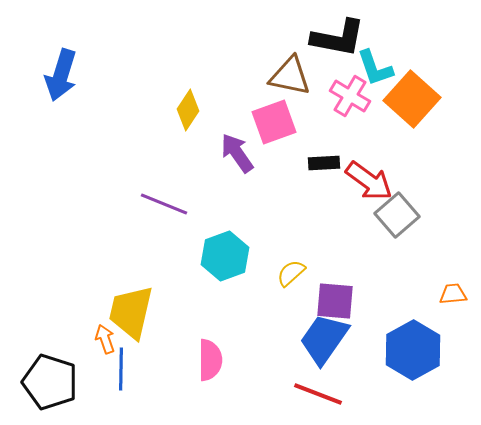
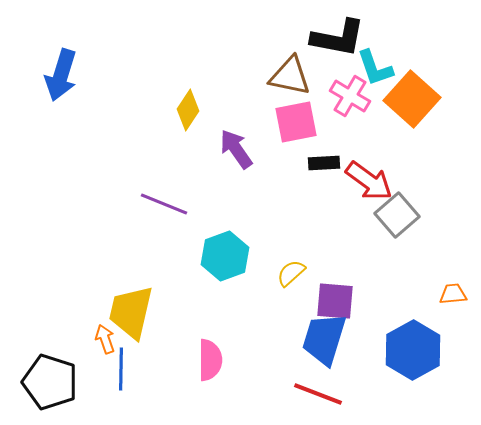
pink square: moved 22 px right; rotated 9 degrees clockwise
purple arrow: moved 1 px left, 4 px up
blue trapezoid: rotated 18 degrees counterclockwise
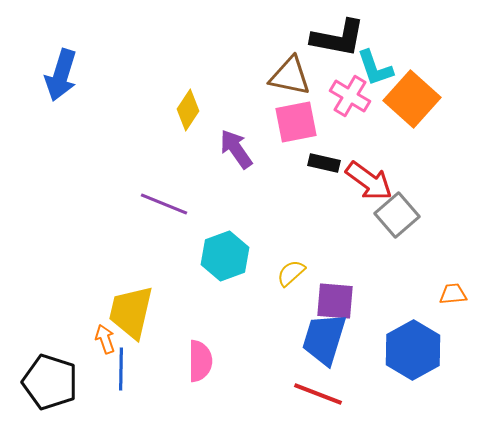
black rectangle: rotated 16 degrees clockwise
pink semicircle: moved 10 px left, 1 px down
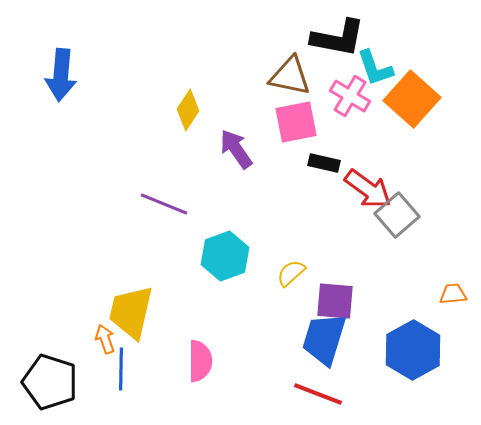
blue arrow: rotated 12 degrees counterclockwise
red arrow: moved 1 px left, 8 px down
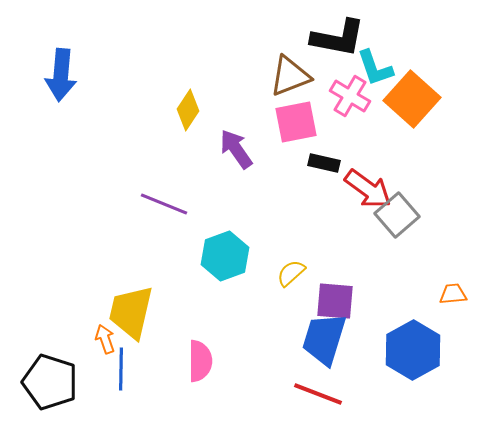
brown triangle: rotated 33 degrees counterclockwise
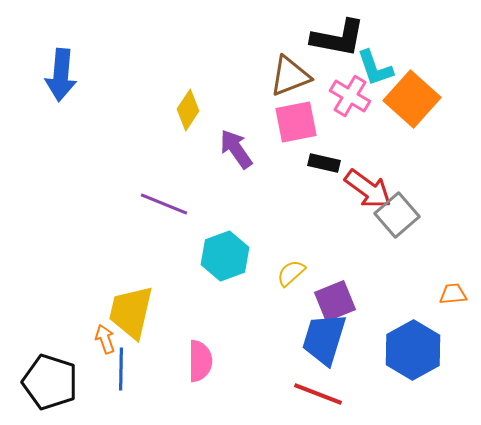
purple square: rotated 27 degrees counterclockwise
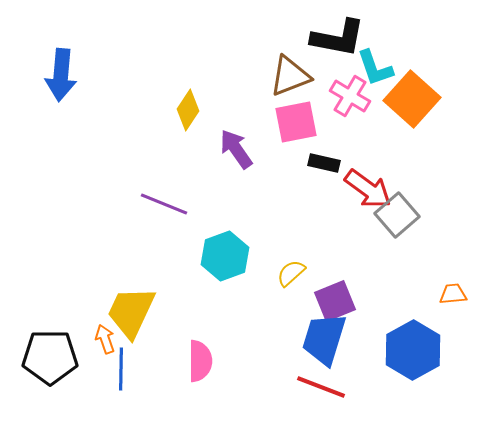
yellow trapezoid: rotated 12 degrees clockwise
black pentagon: moved 25 px up; rotated 18 degrees counterclockwise
red line: moved 3 px right, 7 px up
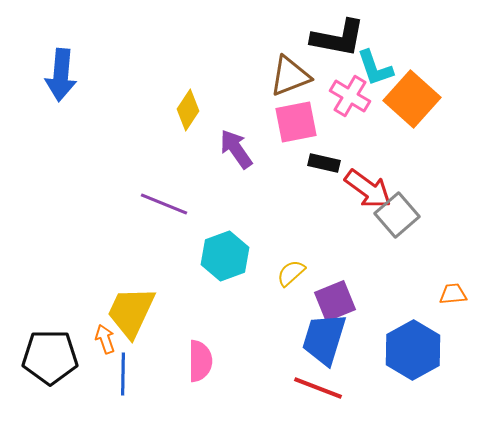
blue line: moved 2 px right, 5 px down
red line: moved 3 px left, 1 px down
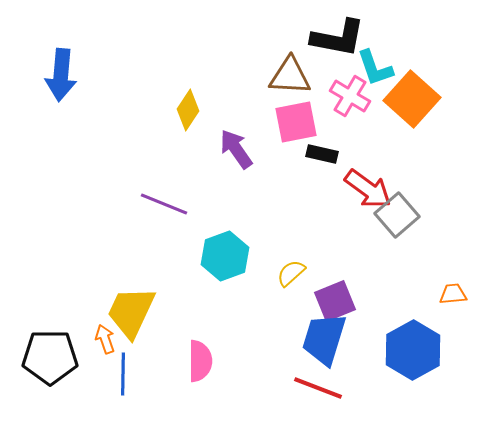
brown triangle: rotated 24 degrees clockwise
black rectangle: moved 2 px left, 9 px up
